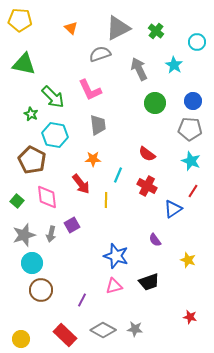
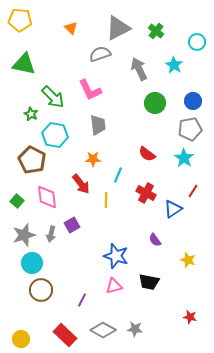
gray pentagon at (190, 129): rotated 15 degrees counterclockwise
cyan star at (191, 161): moved 7 px left, 3 px up; rotated 12 degrees clockwise
red cross at (147, 186): moved 1 px left, 7 px down
black trapezoid at (149, 282): rotated 30 degrees clockwise
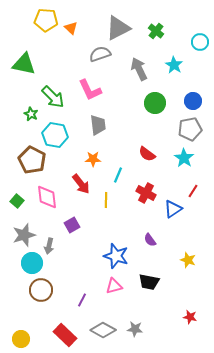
yellow pentagon at (20, 20): moved 26 px right
cyan circle at (197, 42): moved 3 px right
gray arrow at (51, 234): moved 2 px left, 12 px down
purple semicircle at (155, 240): moved 5 px left
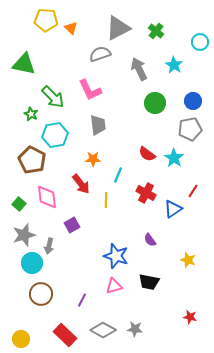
cyan hexagon at (55, 135): rotated 20 degrees counterclockwise
cyan star at (184, 158): moved 10 px left
green square at (17, 201): moved 2 px right, 3 px down
brown circle at (41, 290): moved 4 px down
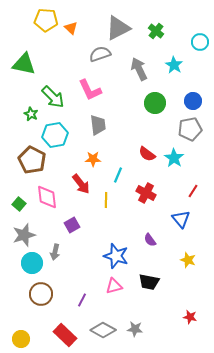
blue triangle at (173, 209): moved 8 px right, 10 px down; rotated 36 degrees counterclockwise
gray arrow at (49, 246): moved 6 px right, 6 px down
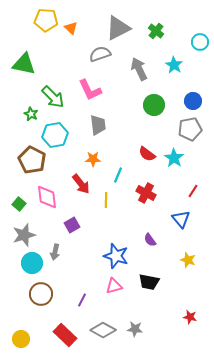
green circle at (155, 103): moved 1 px left, 2 px down
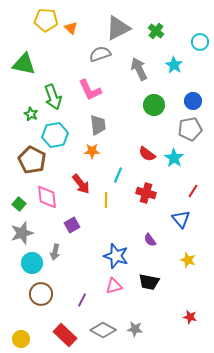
green arrow at (53, 97): rotated 25 degrees clockwise
orange star at (93, 159): moved 1 px left, 8 px up
red cross at (146, 193): rotated 12 degrees counterclockwise
gray star at (24, 235): moved 2 px left, 2 px up
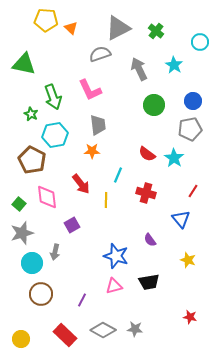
black trapezoid at (149, 282): rotated 20 degrees counterclockwise
